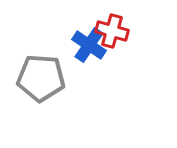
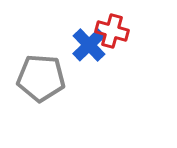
blue cross: rotated 12 degrees clockwise
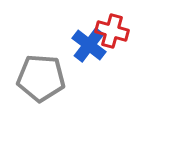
blue cross: rotated 8 degrees counterclockwise
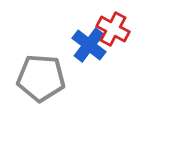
red cross: moved 1 px right, 2 px up; rotated 12 degrees clockwise
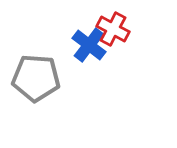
gray pentagon: moved 5 px left
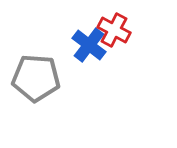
red cross: moved 1 px right, 1 px down
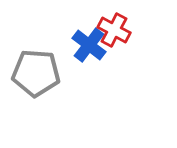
gray pentagon: moved 5 px up
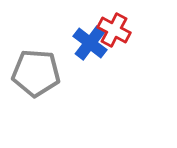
blue cross: moved 1 px right, 2 px up
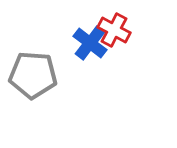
gray pentagon: moved 3 px left, 2 px down
